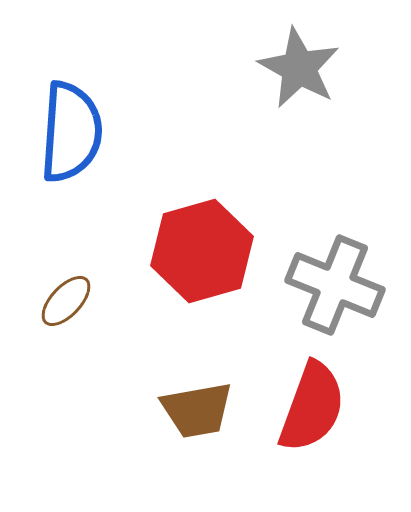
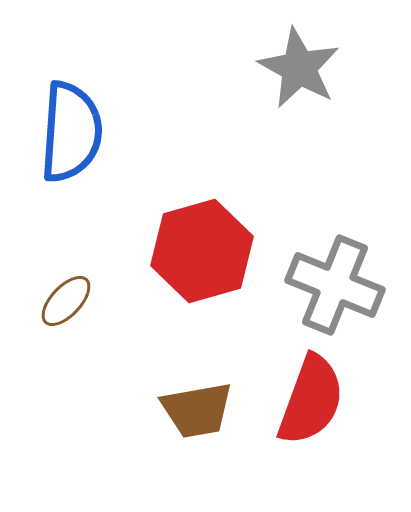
red semicircle: moved 1 px left, 7 px up
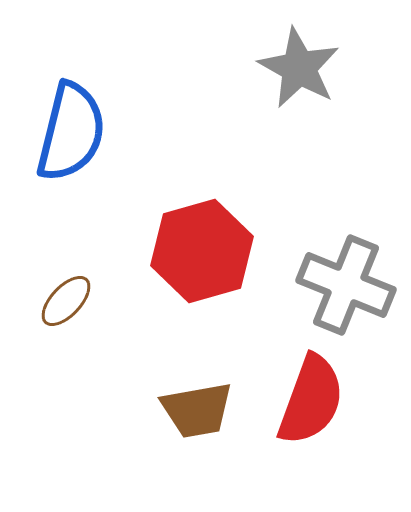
blue semicircle: rotated 10 degrees clockwise
gray cross: moved 11 px right
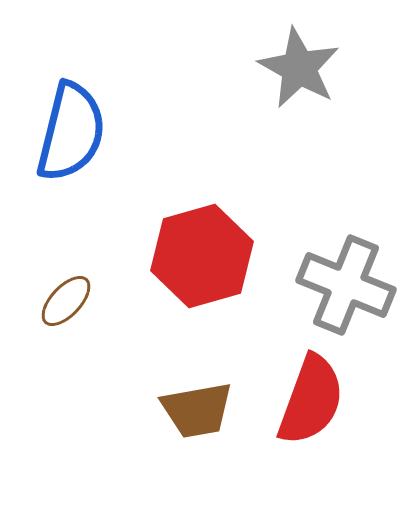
red hexagon: moved 5 px down
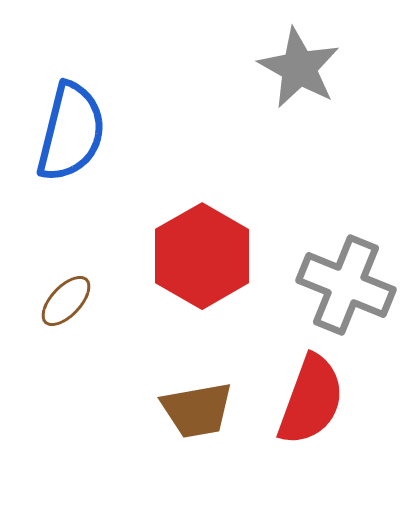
red hexagon: rotated 14 degrees counterclockwise
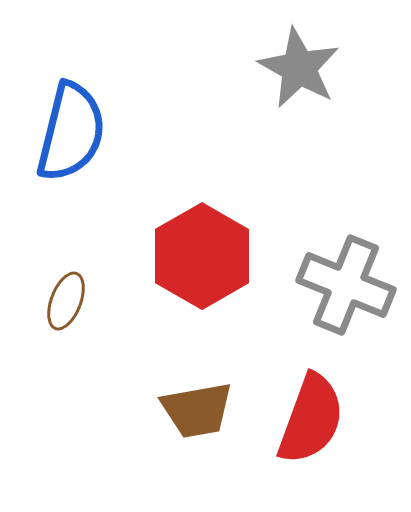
brown ellipse: rotated 22 degrees counterclockwise
red semicircle: moved 19 px down
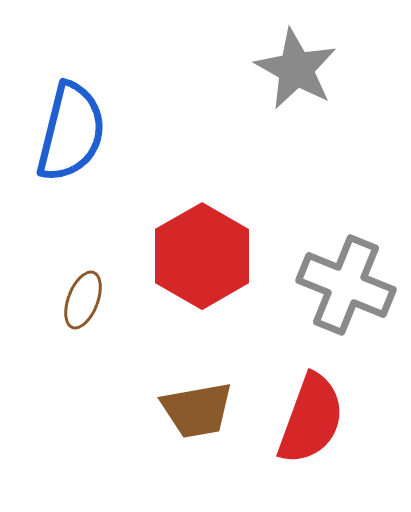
gray star: moved 3 px left, 1 px down
brown ellipse: moved 17 px right, 1 px up
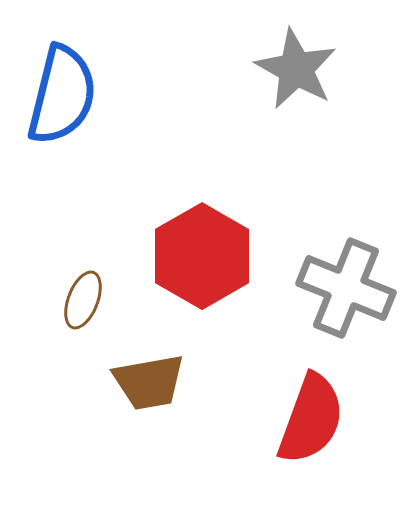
blue semicircle: moved 9 px left, 37 px up
gray cross: moved 3 px down
brown trapezoid: moved 48 px left, 28 px up
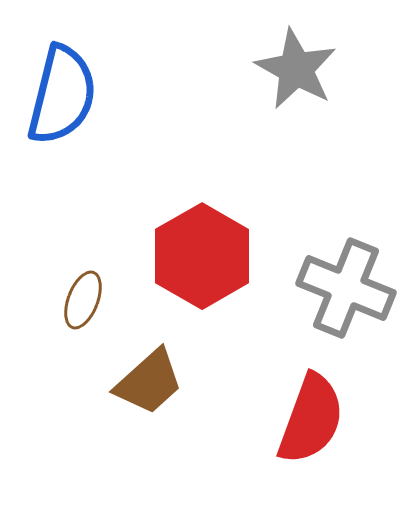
brown trapezoid: rotated 32 degrees counterclockwise
